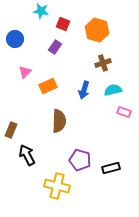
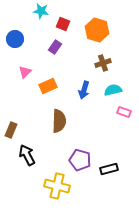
black rectangle: moved 2 px left, 1 px down
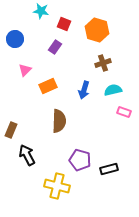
red square: moved 1 px right
pink triangle: moved 2 px up
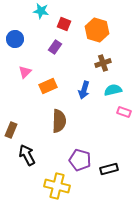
pink triangle: moved 2 px down
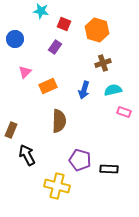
black rectangle: rotated 18 degrees clockwise
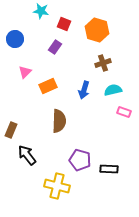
black arrow: rotated 10 degrees counterclockwise
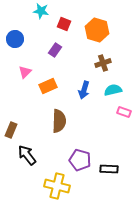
purple rectangle: moved 3 px down
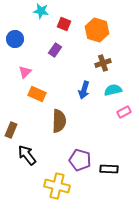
orange rectangle: moved 11 px left, 8 px down; rotated 48 degrees clockwise
pink rectangle: rotated 48 degrees counterclockwise
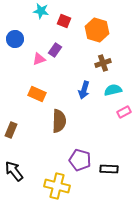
red square: moved 3 px up
pink triangle: moved 14 px right, 13 px up; rotated 24 degrees clockwise
black arrow: moved 13 px left, 16 px down
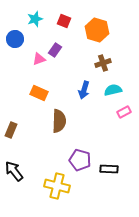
cyan star: moved 6 px left, 8 px down; rotated 28 degrees counterclockwise
orange rectangle: moved 2 px right, 1 px up
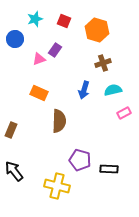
pink rectangle: moved 1 px down
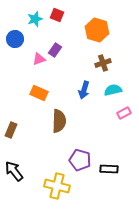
red square: moved 7 px left, 6 px up
